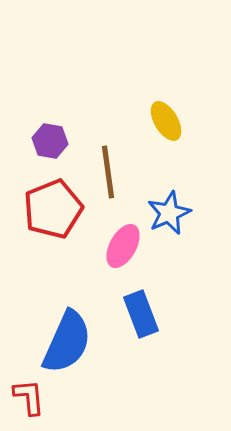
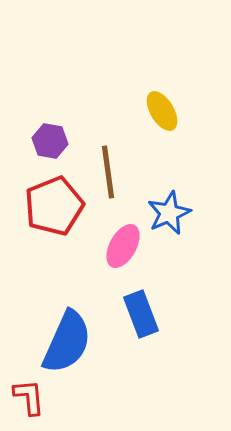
yellow ellipse: moved 4 px left, 10 px up
red pentagon: moved 1 px right, 3 px up
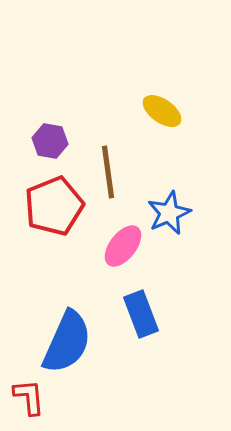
yellow ellipse: rotated 24 degrees counterclockwise
pink ellipse: rotated 9 degrees clockwise
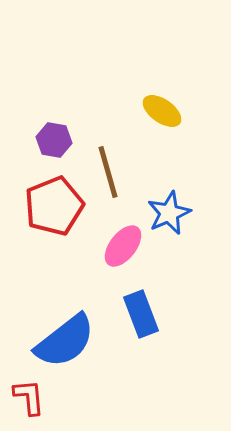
purple hexagon: moved 4 px right, 1 px up
brown line: rotated 8 degrees counterclockwise
blue semicircle: moved 2 px left, 1 px up; rotated 28 degrees clockwise
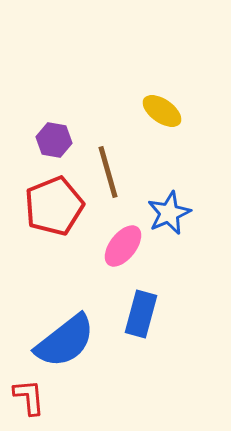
blue rectangle: rotated 36 degrees clockwise
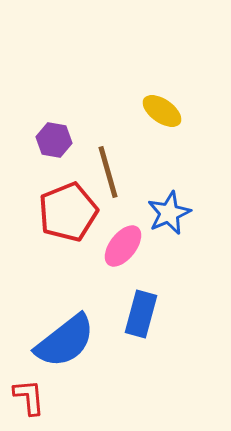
red pentagon: moved 14 px right, 6 px down
